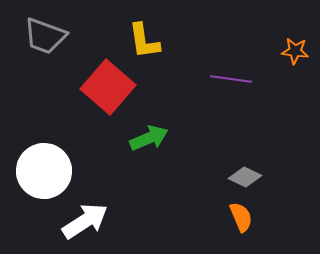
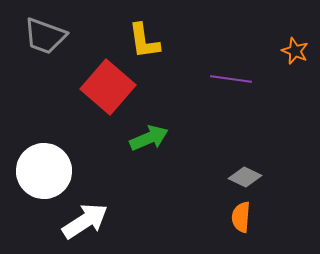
orange star: rotated 16 degrees clockwise
orange semicircle: rotated 152 degrees counterclockwise
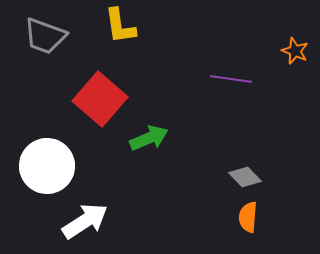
yellow L-shape: moved 24 px left, 15 px up
red square: moved 8 px left, 12 px down
white circle: moved 3 px right, 5 px up
gray diamond: rotated 20 degrees clockwise
orange semicircle: moved 7 px right
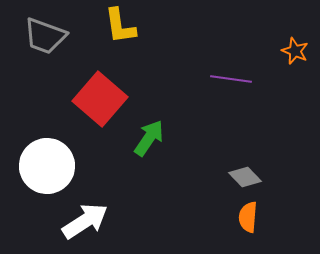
green arrow: rotated 33 degrees counterclockwise
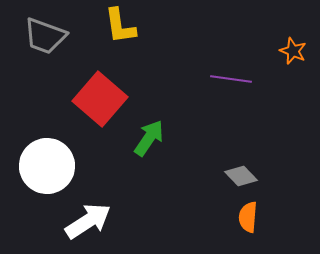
orange star: moved 2 px left
gray diamond: moved 4 px left, 1 px up
white arrow: moved 3 px right
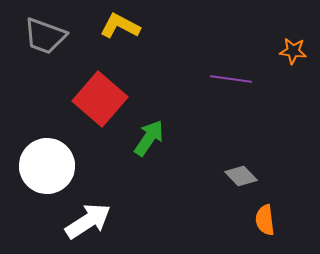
yellow L-shape: rotated 126 degrees clockwise
orange star: rotated 16 degrees counterclockwise
orange semicircle: moved 17 px right, 3 px down; rotated 12 degrees counterclockwise
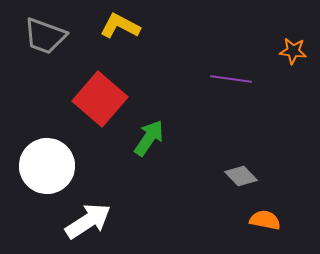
orange semicircle: rotated 108 degrees clockwise
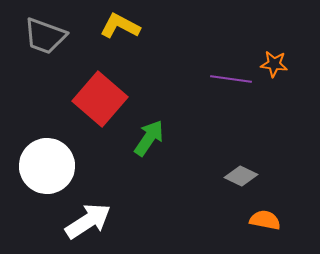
orange star: moved 19 px left, 13 px down
gray diamond: rotated 20 degrees counterclockwise
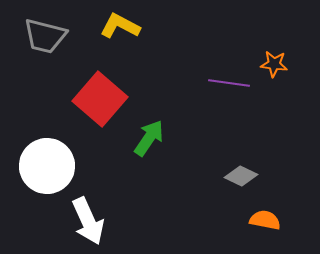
gray trapezoid: rotated 6 degrees counterclockwise
purple line: moved 2 px left, 4 px down
white arrow: rotated 99 degrees clockwise
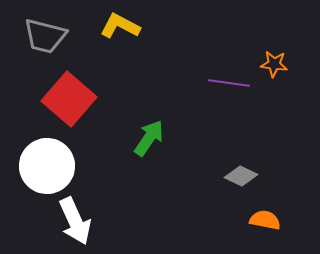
red square: moved 31 px left
white arrow: moved 13 px left
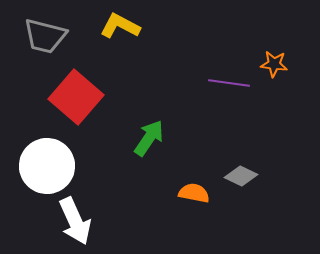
red square: moved 7 px right, 2 px up
orange semicircle: moved 71 px left, 27 px up
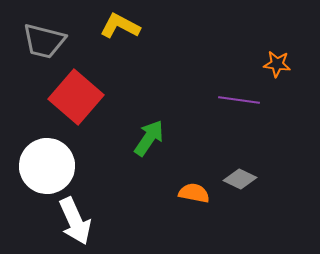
gray trapezoid: moved 1 px left, 5 px down
orange star: moved 3 px right
purple line: moved 10 px right, 17 px down
gray diamond: moved 1 px left, 3 px down
